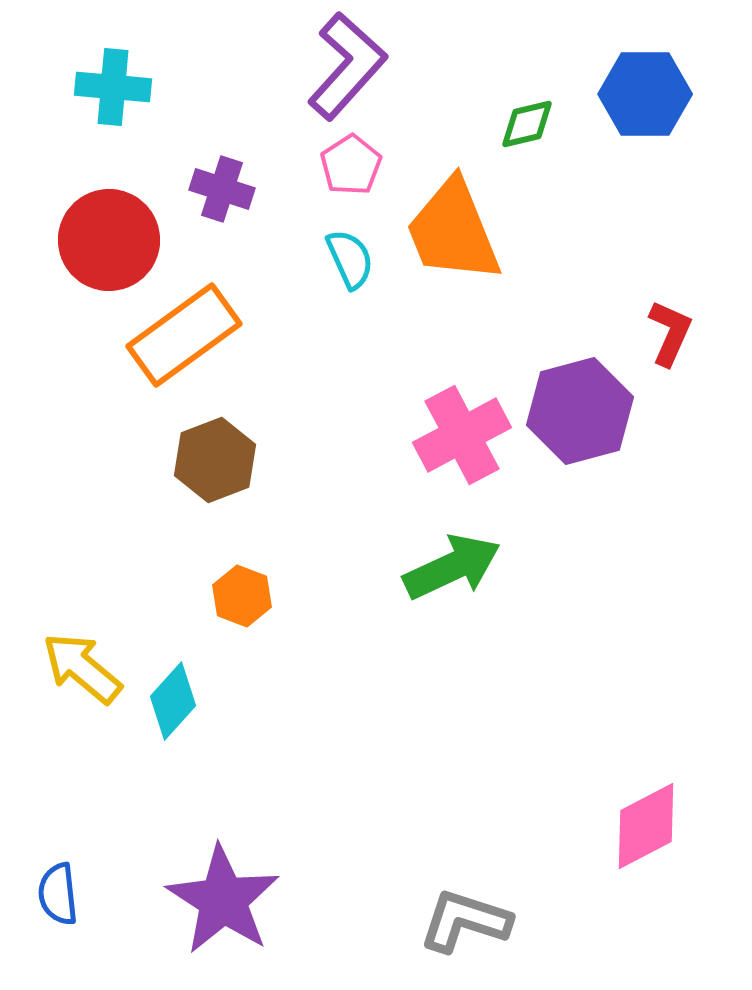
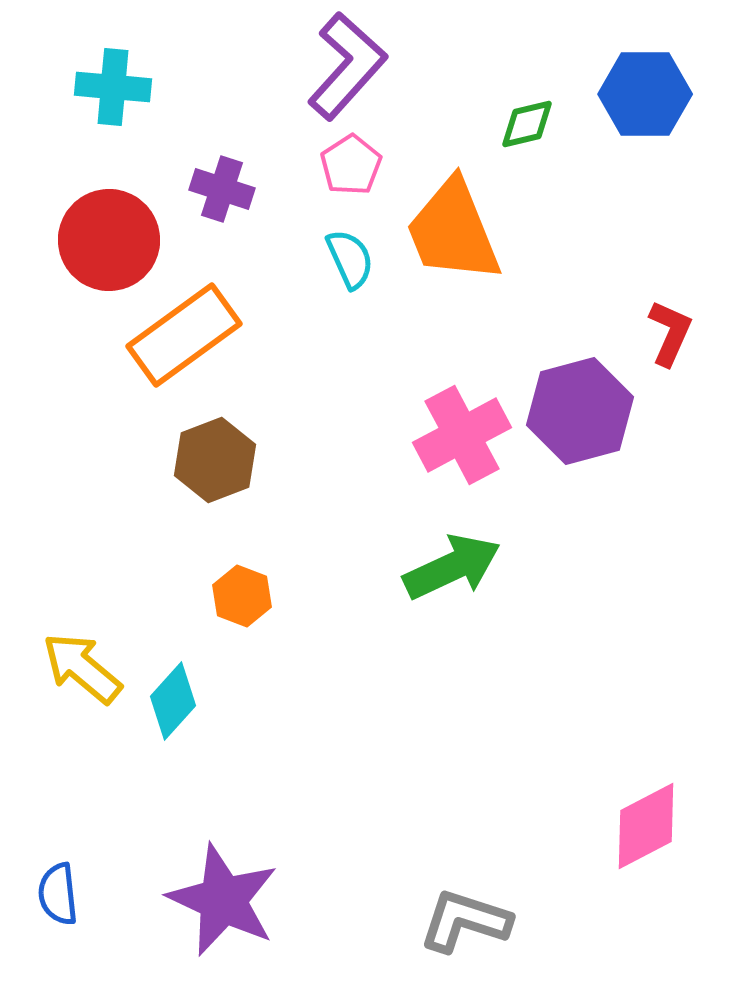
purple star: rotated 8 degrees counterclockwise
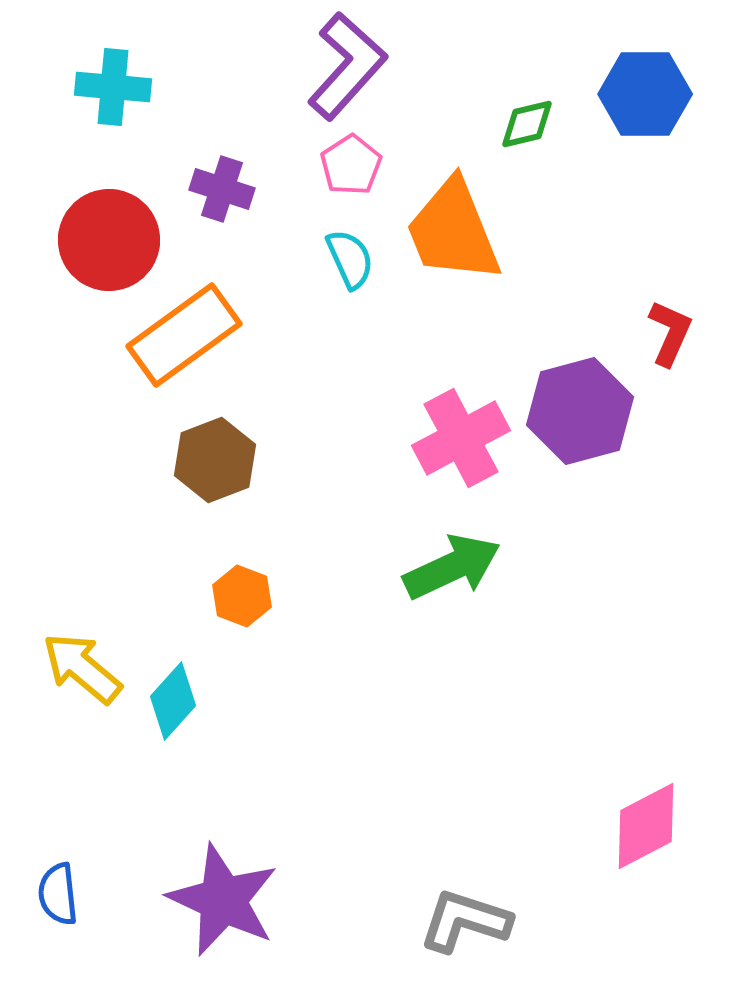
pink cross: moved 1 px left, 3 px down
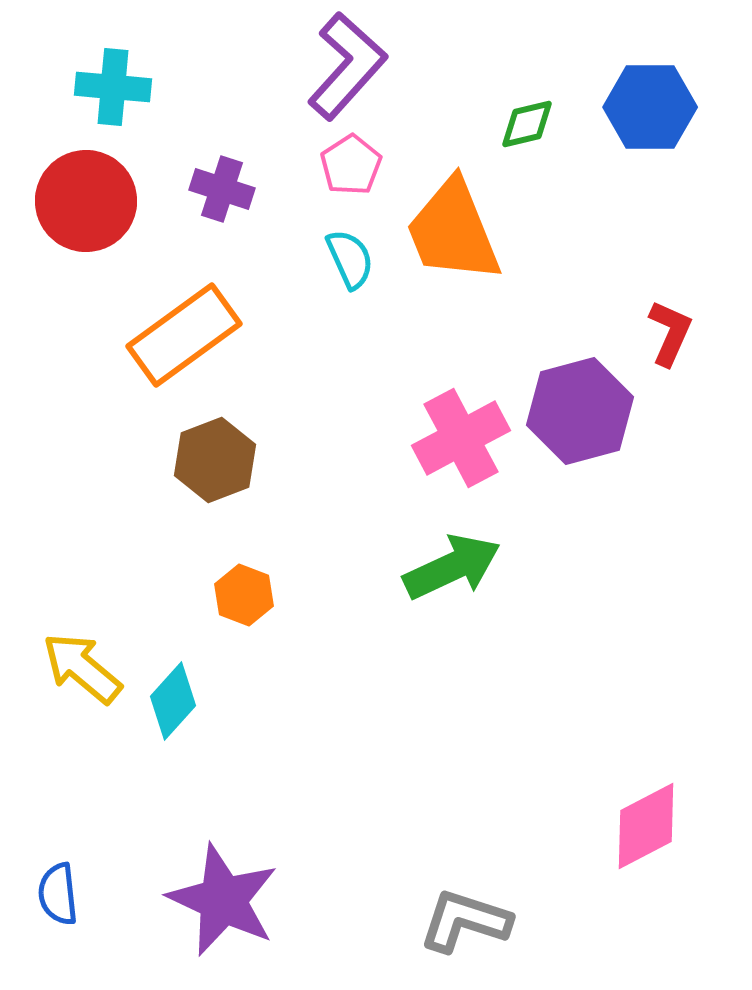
blue hexagon: moved 5 px right, 13 px down
red circle: moved 23 px left, 39 px up
orange hexagon: moved 2 px right, 1 px up
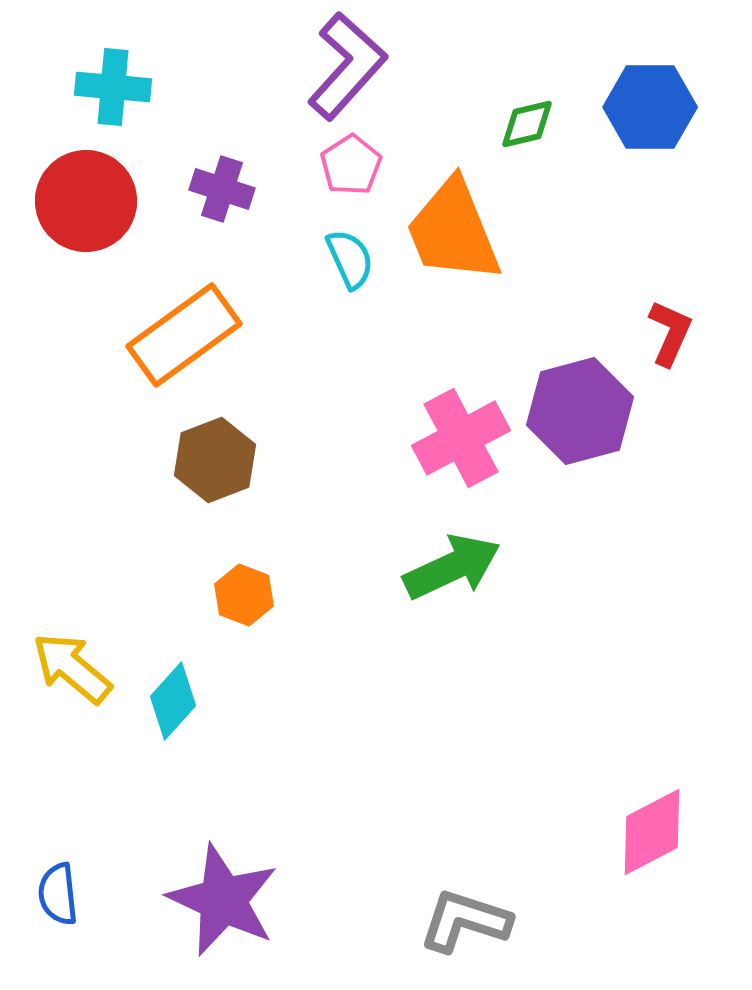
yellow arrow: moved 10 px left
pink diamond: moved 6 px right, 6 px down
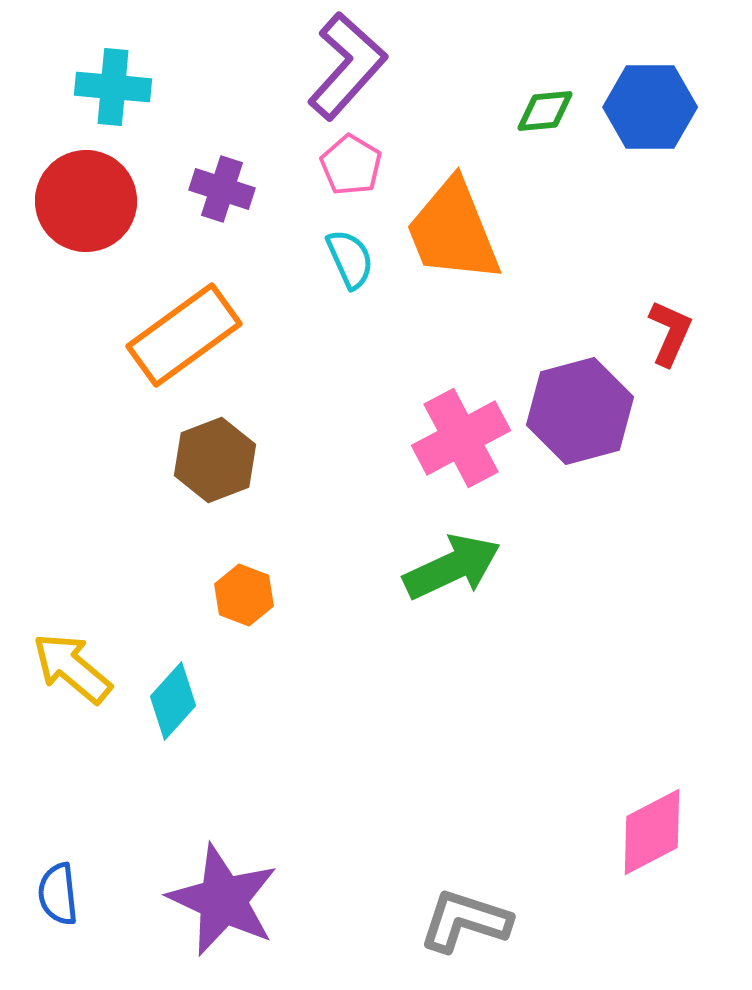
green diamond: moved 18 px right, 13 px up; rotated 8 degrees clockwise
pink pentagon: rotated 8 degrees counterclockwise
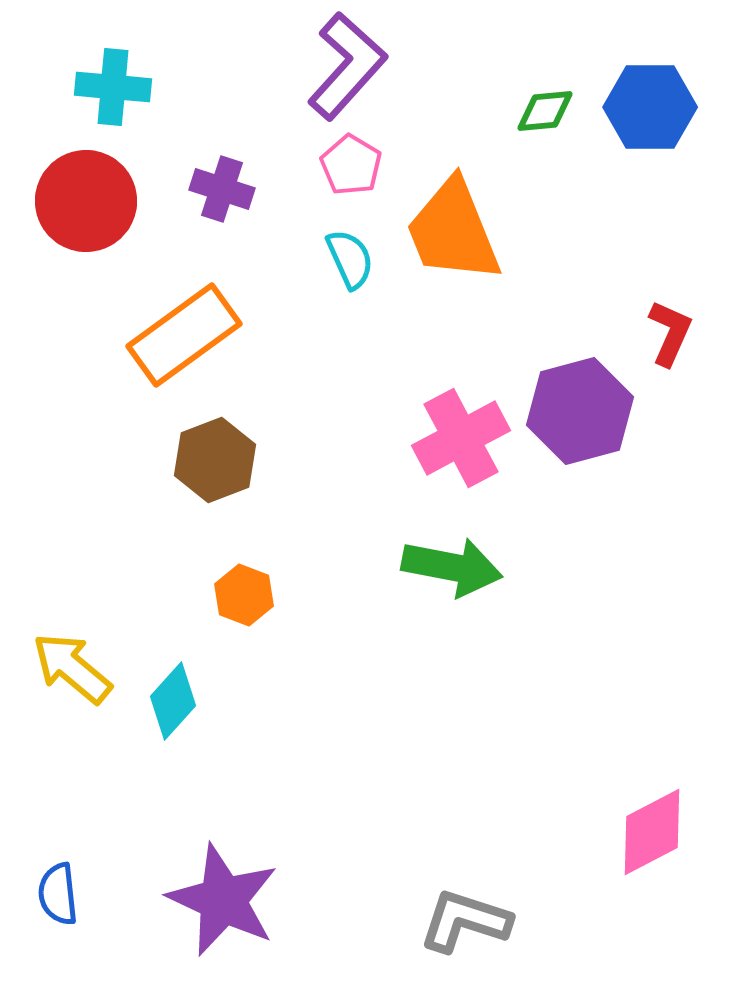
green arrow: rotated 36 degrees clockwise
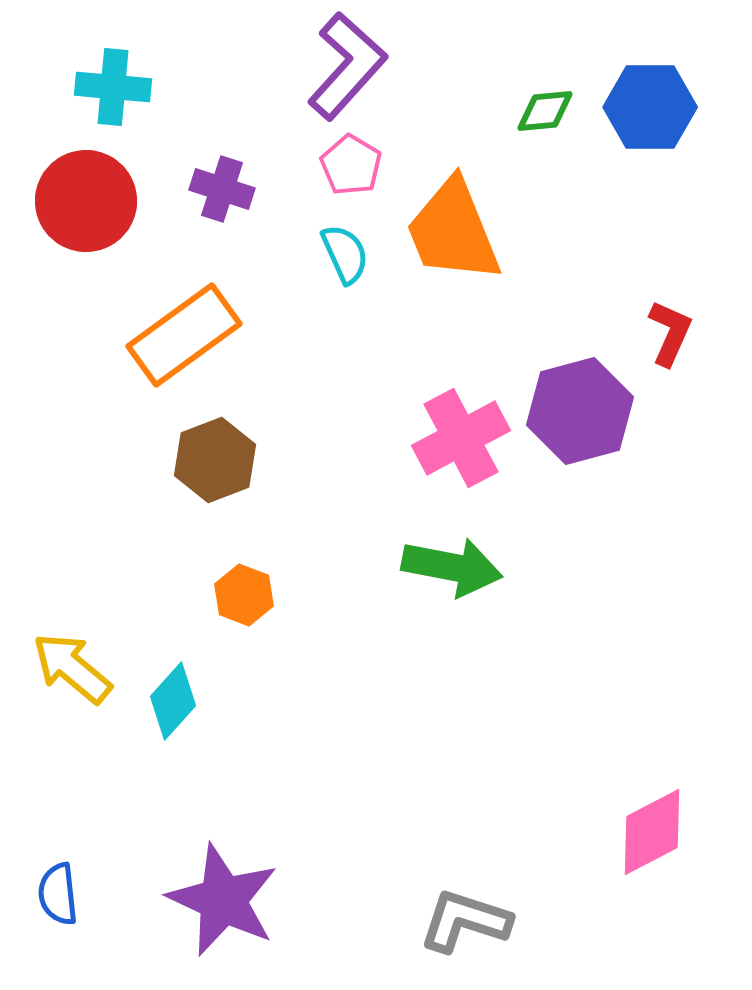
cyan semicircle: moved 5 px left, 5 px up
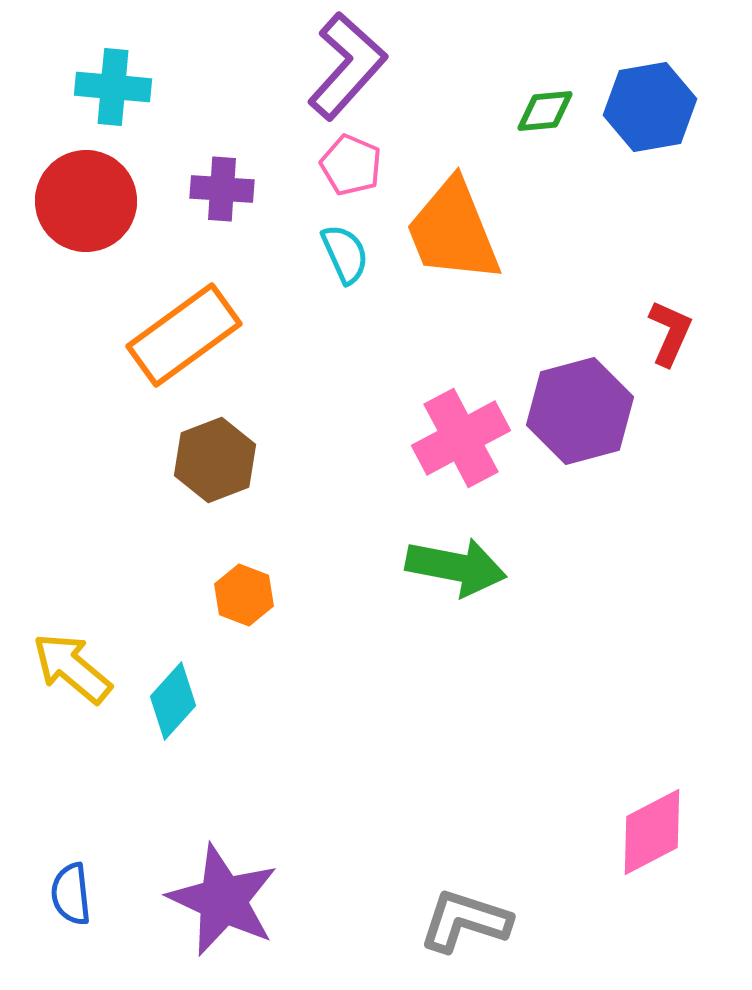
blue hexagon: rotated 10 degrees counterclockwise
pink pentagon: rotated 8 degrees counterclockwise
purple cross: rotated 14 degrees counterclockwise
green arrow: moved 4 px right
blue semicircle: moved 13 px right
